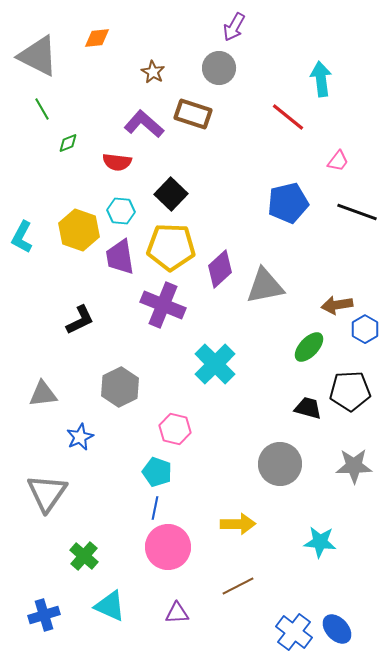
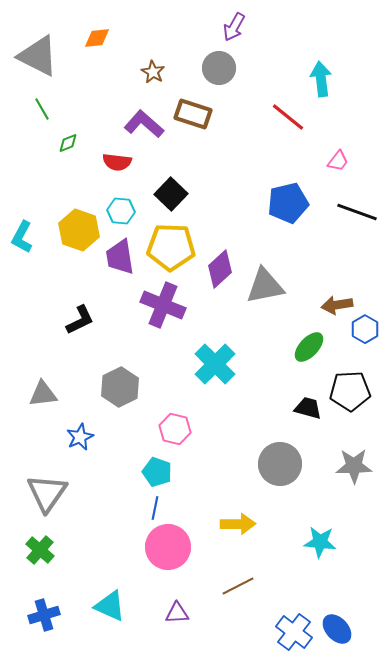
green cross at (84, 556): moved 44 px left, 6 px up
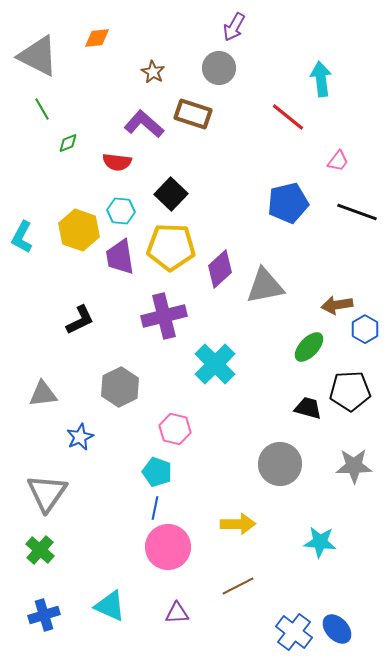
purple cross at (163, 305): moved 1 px right, 11 px down; rotated 36 degrees counterclockwise
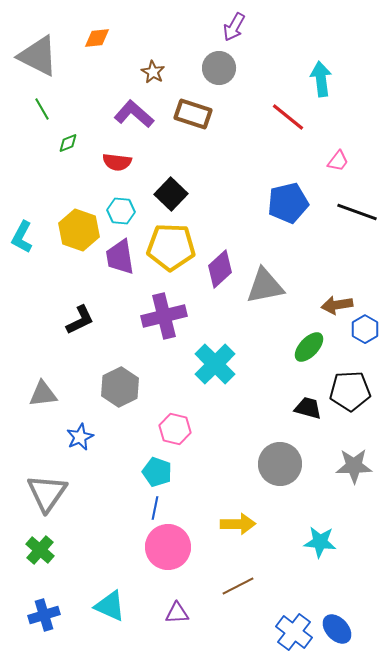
purple L-shape at (144, 124): moved 10 px left, 10 px up
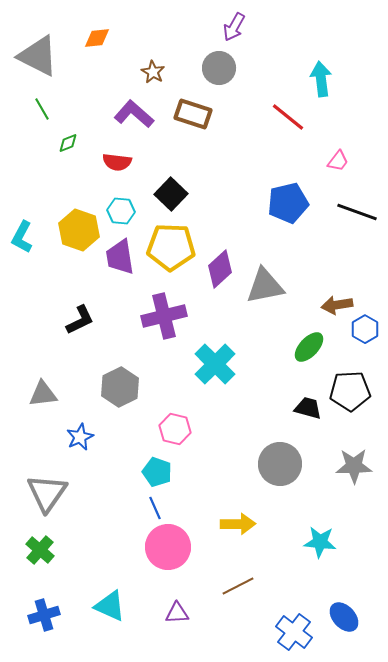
blue line at (155, 508): rotated 35 degrees counterclockwise
blue ellipse at (337, 629): moved 7 px right, 12 px up
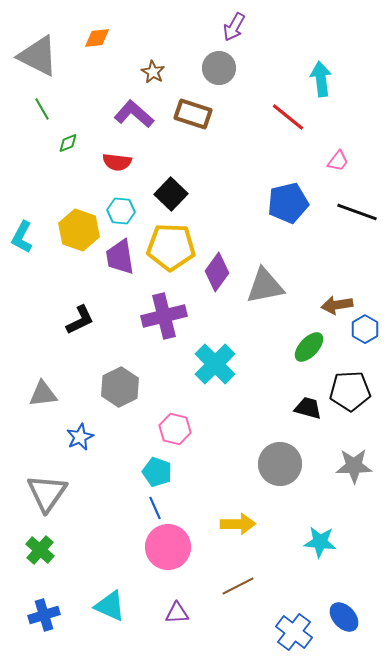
purple diamond at (220, 269): moved 3 px left, 3 px down; rotated 12 degrees counterclockwise
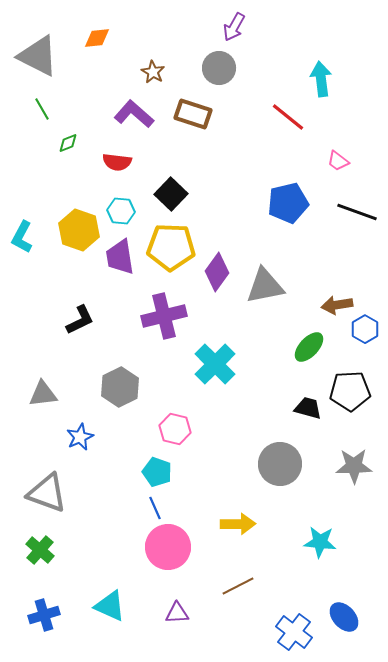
pink trapezoid at (338, 161): rotated 90 degrees clockwise
gray triangle at (47, 493): rotated 45 degrees counterclockwise
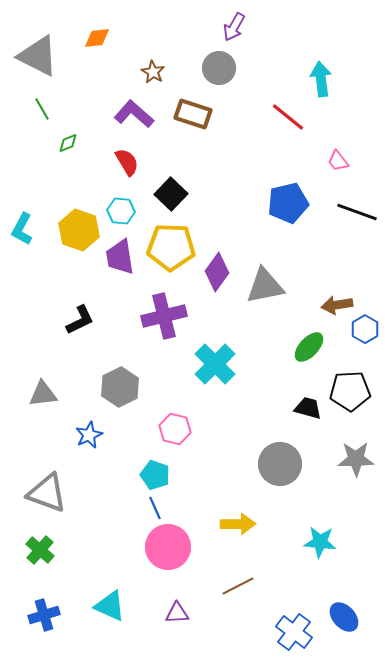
pink trapezoid at (338, 161): rotated 15 degrees clockwise
red semicircle at (117, 162): moved 10 px right; rotated 128 degrees counterclockwise
cyan L-shape at (22, 237): moved 8 px up
blue star at (80, 437): moved 9 px right, 2 px up
gray star at (354, 466): moved 2 px right, 7 px up
cyan pentagon at (157, 472): moved 2 px left, 3 px down
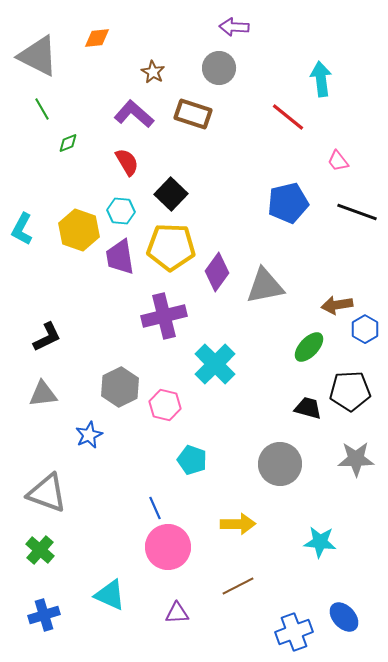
purple arrow at (234, 27): rotated 64 degrees clockwise
black L-shape at (80, 320): moved 33 px left, 17 px down
pink hexagon at (175, 429): moved 10 px left, 24 px up
cyan pentagon at (155, 475): moved 37 px right, 15 px up
cyan triangle at (110, 606): moved 11 px up
blue cross at (294, 632): rotated 33 degrees clockwise
